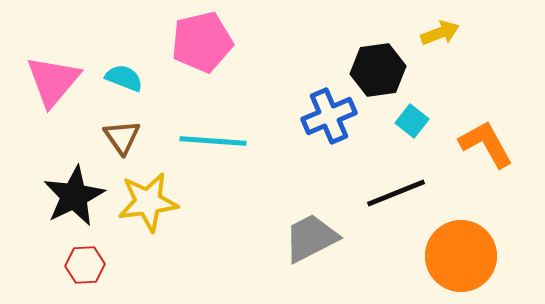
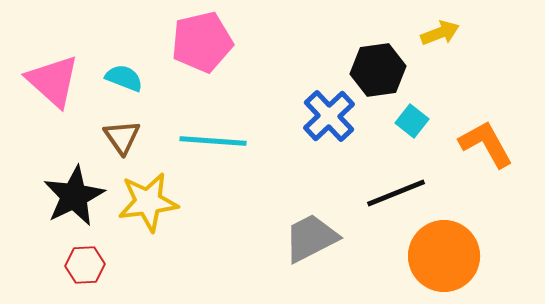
pink triangle: rotated 28 degrees counterclockwise
blue cross: rotated 20 degrees counterclockwise
orange circle: moved 17 px left
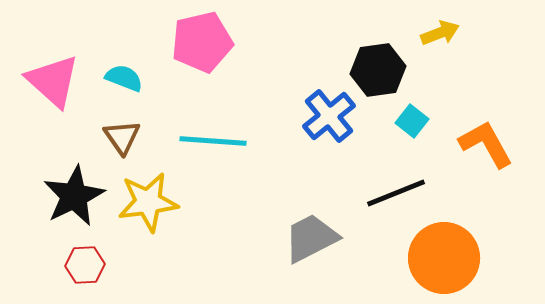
blue cross: rotated 4 degrees clockwise
orange circle: moved 2 px down
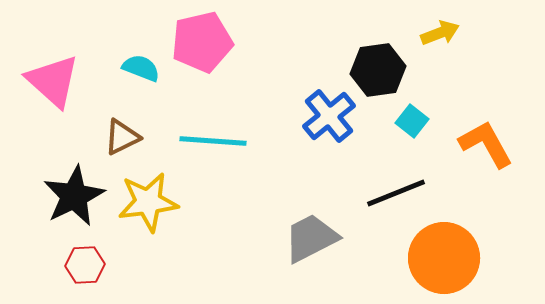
cyan semicircle: moved 17 px right, 10 px up
brown triangle: rotated 39 degrees clockwise
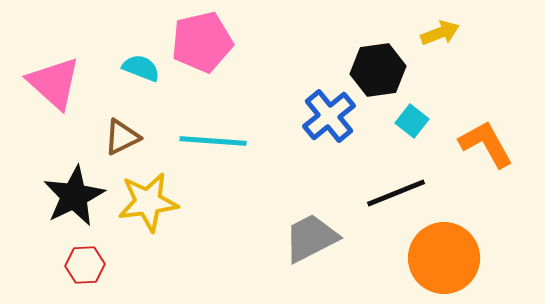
pink triangle: moved 1 px right, 2 px down
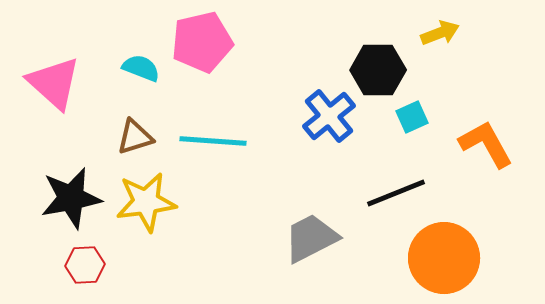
black hexagon: rotated 8 degrees clockwise
cyan square: moved 4 px up; rotated 28 degrees clockwise
brown triangle: moved 13 px right; rotated 9 degrees clockwise
black star: moved 3 px left, 2 px down; rotated 16 degrees clockwise
yellow star: moved 2 px left
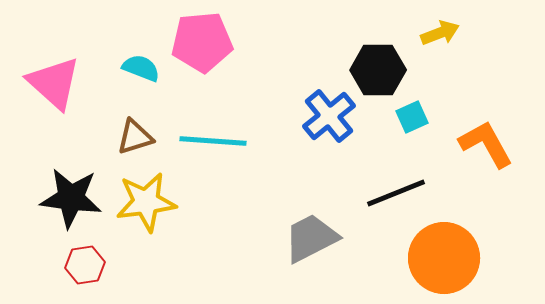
pink pentagon: rotated 8 degrees clockwise
black star: rotated 18 degrees clockwise
red hexagon: rotated 6 degrees counterclockwise
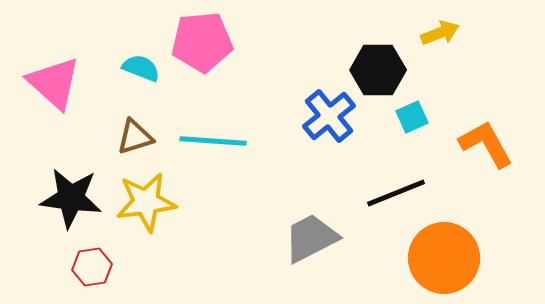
red hexagon: moved 7 px right, 2 px down
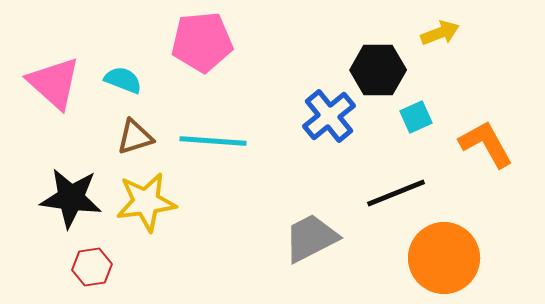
cyan semicircle: moved 18 px left, 12 px down
cyan square: moved 4 px right
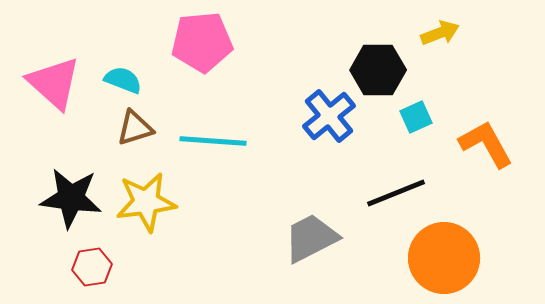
brown triangle: moved 9 px up
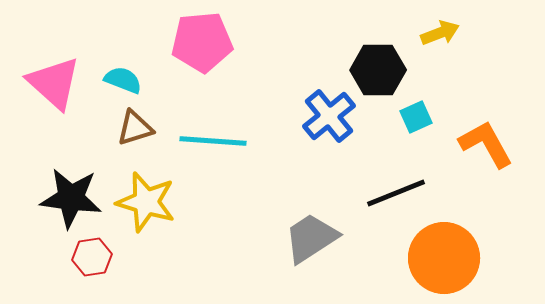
yellow star: rotated 24 degrees clockwise
gray trapezoid: rotated 6 degrees counterclockwise
red hexagon: moved 10 px up
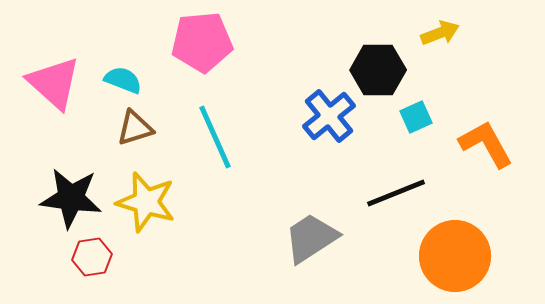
cyan line: moved 2 px right, 4 px up; rotated 62 degrees clockwise
orange circle: moved 11 px right, 2 px up
